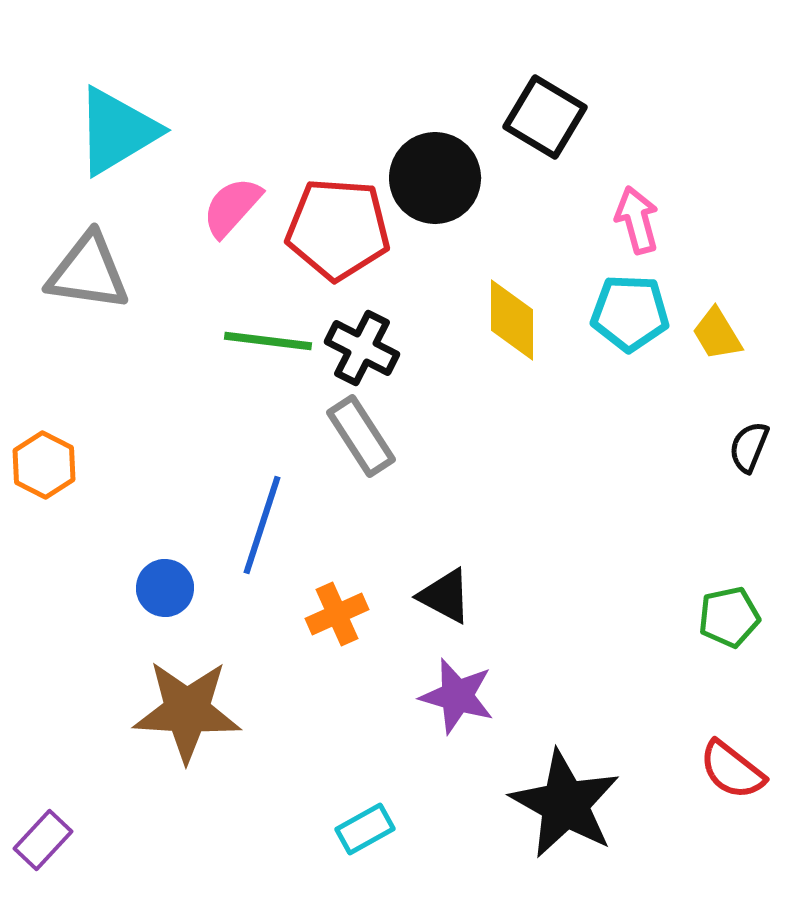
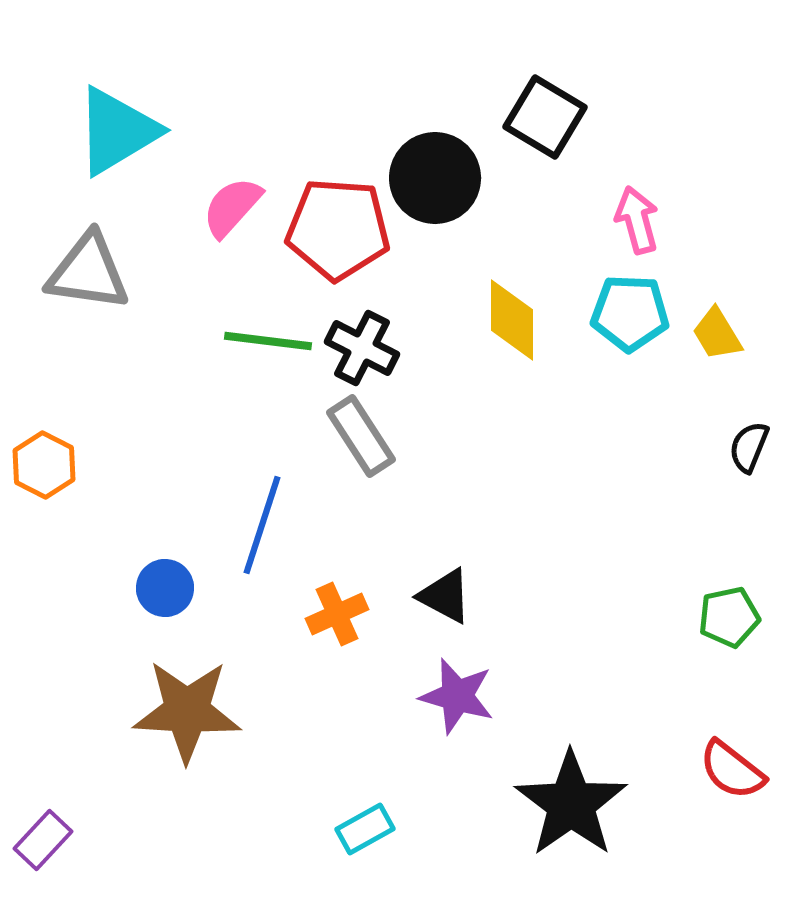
black star: moved 6 px right; rotated 8 degrees clockwise
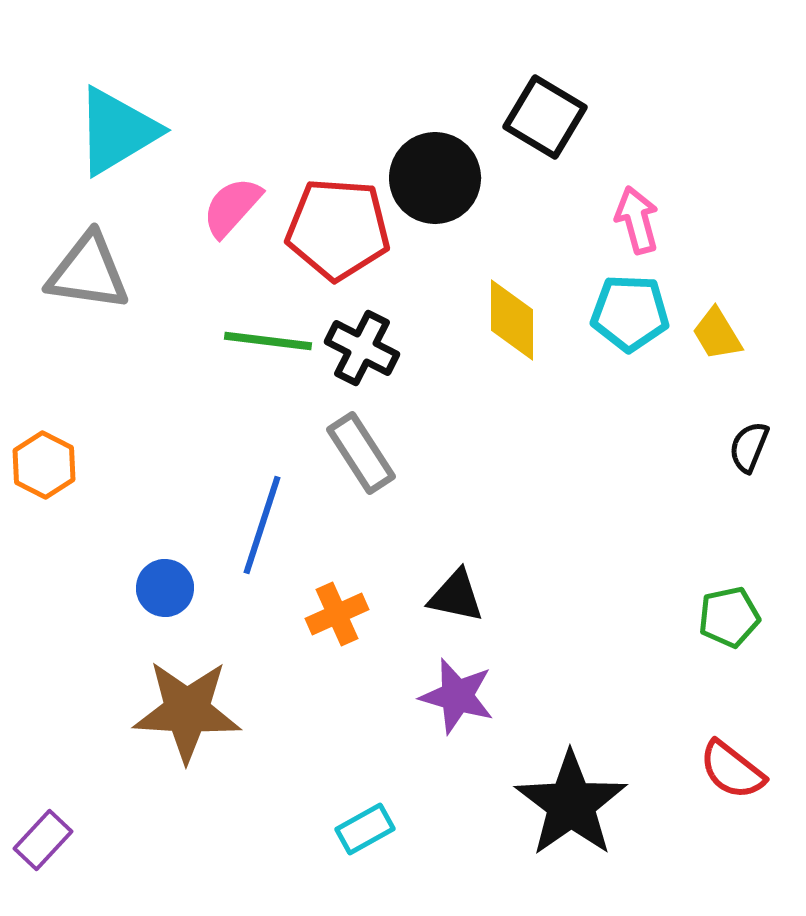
gray rectangle: moved 17 px down
black triangle: moved 11 px right; rotated 16 degrees counterclockwise
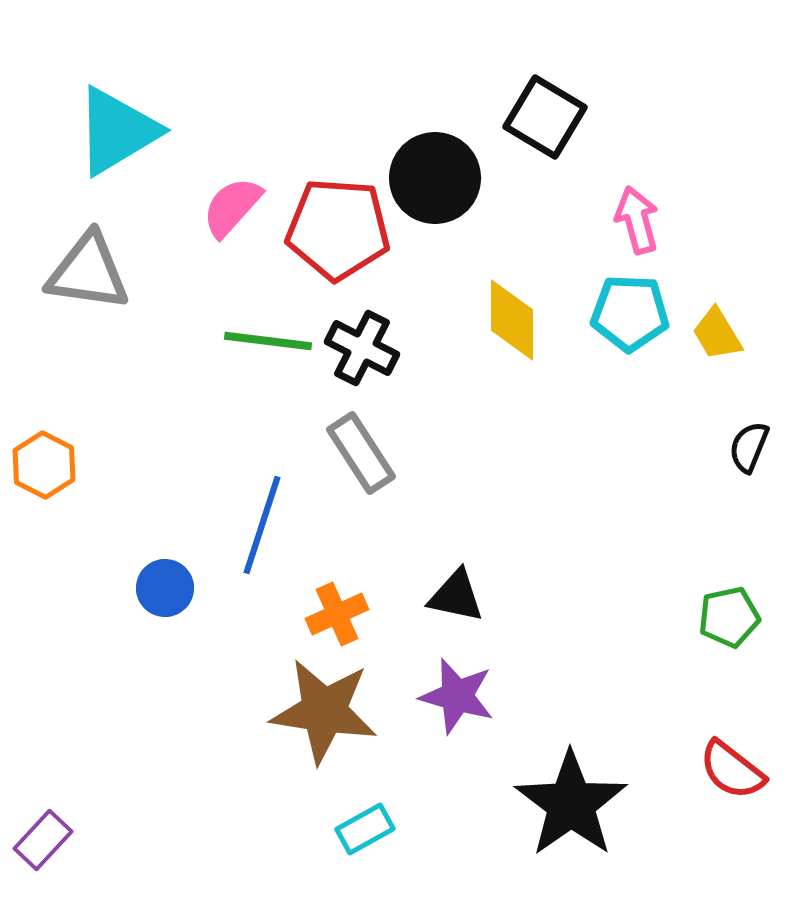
brown star: moved 137 px right; rotated 6 degrees clockwise
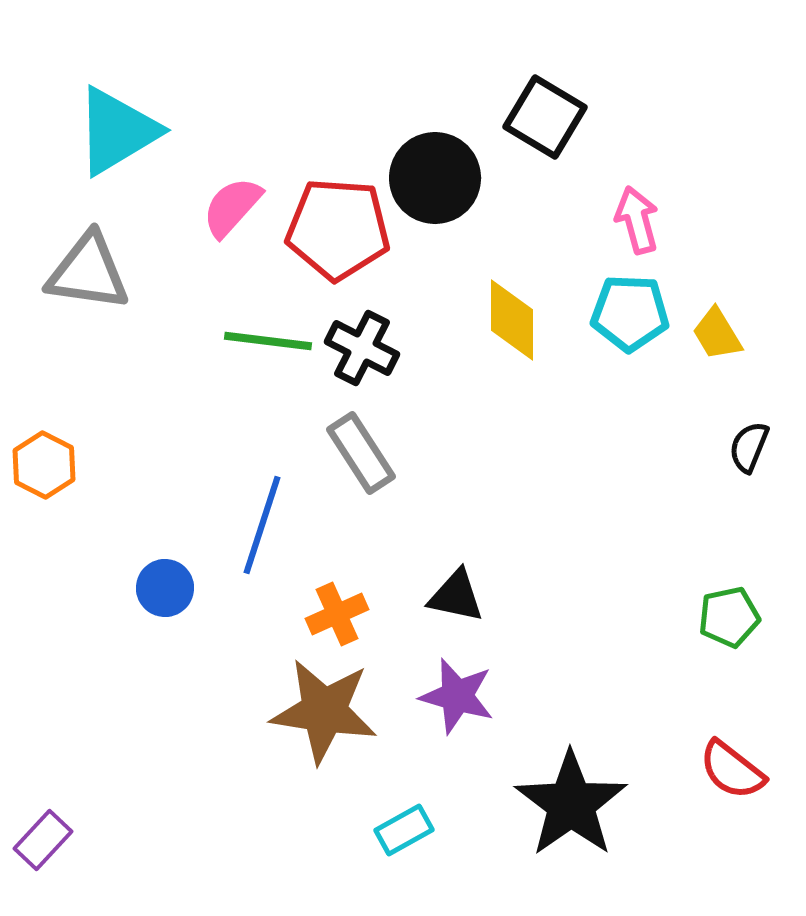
cyan rectangle: moved 39 px right, 1 px down
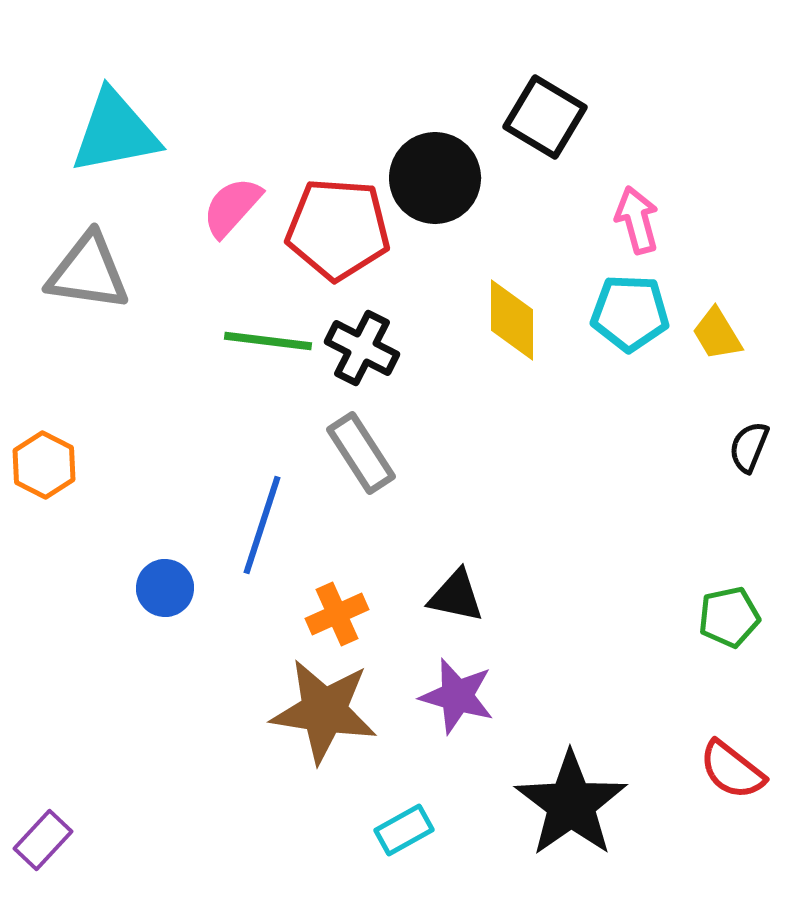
cyan triangle: moved 2 px left, 1 px down; rotated 20 degrees clockwise
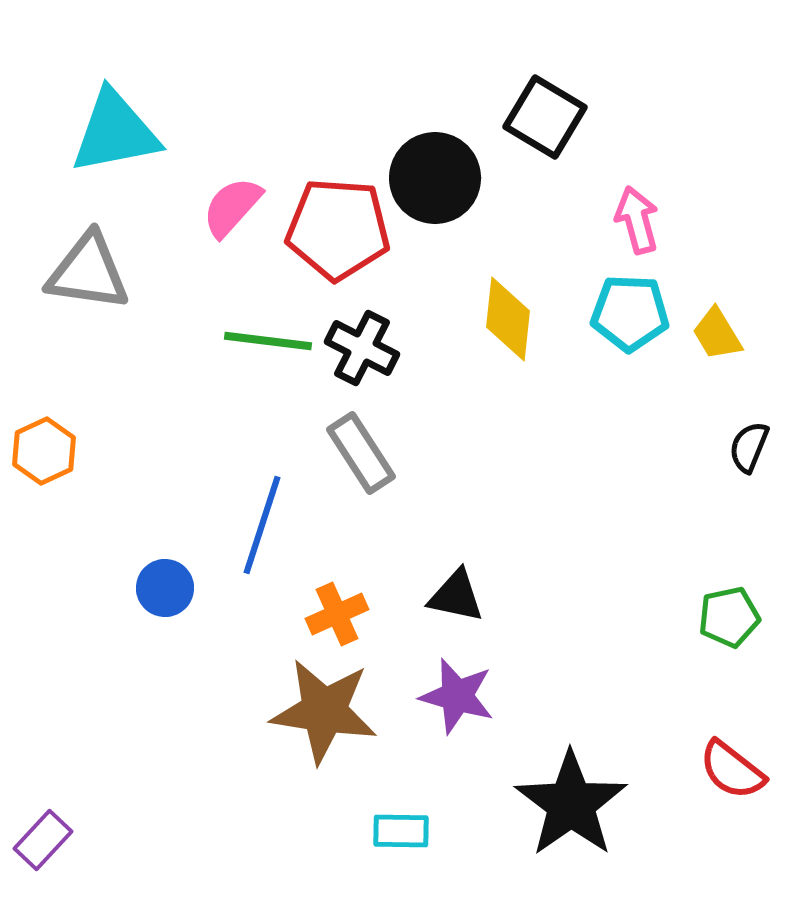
yellow diamond: moved 4 px left, 1 px up; rotated 6 degrees clockwise
orange hexagon: moved 14 px up; rotated 8 degrees clockwise
cyan rectangle: moved 3 px left, 1 px down; rotated 30 degrees clockwise
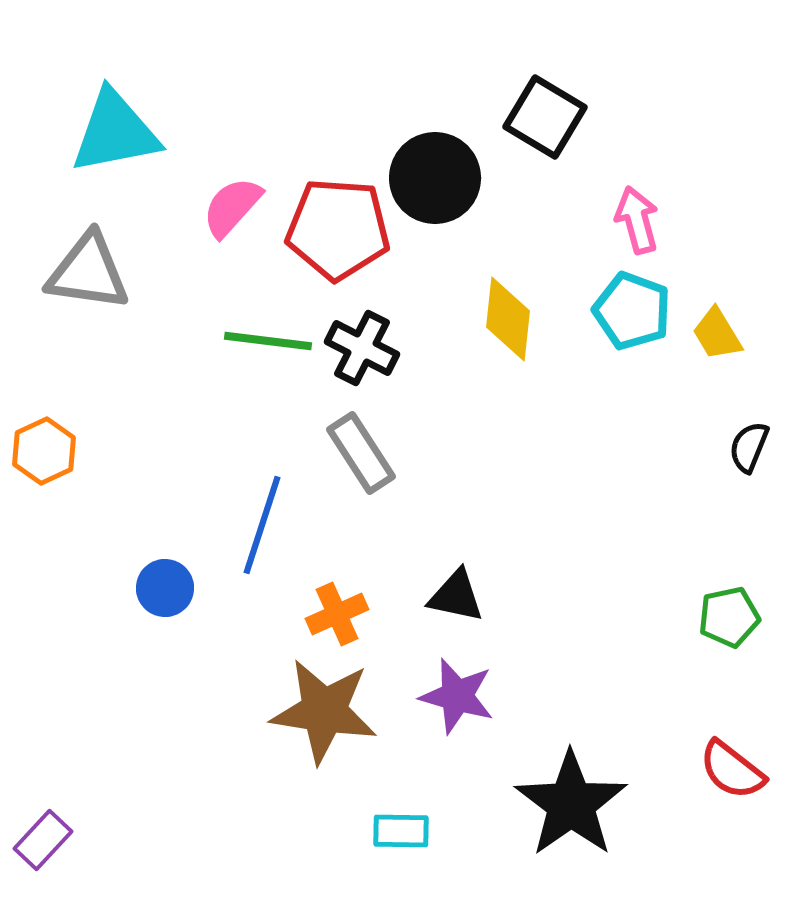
cyan pentagon: moved 2 px right, 2 px up; rotated 18 degrees clockwise
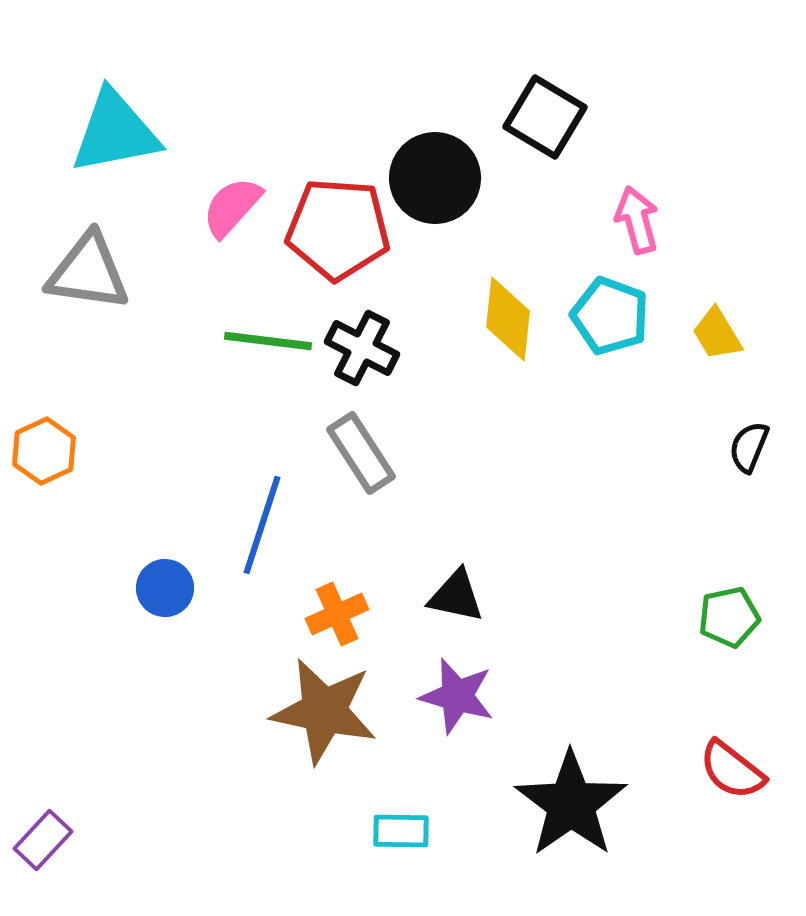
cyan pentagon: moved 22 px left, 5 px down
brown star: rotated 3 degrees clockwise
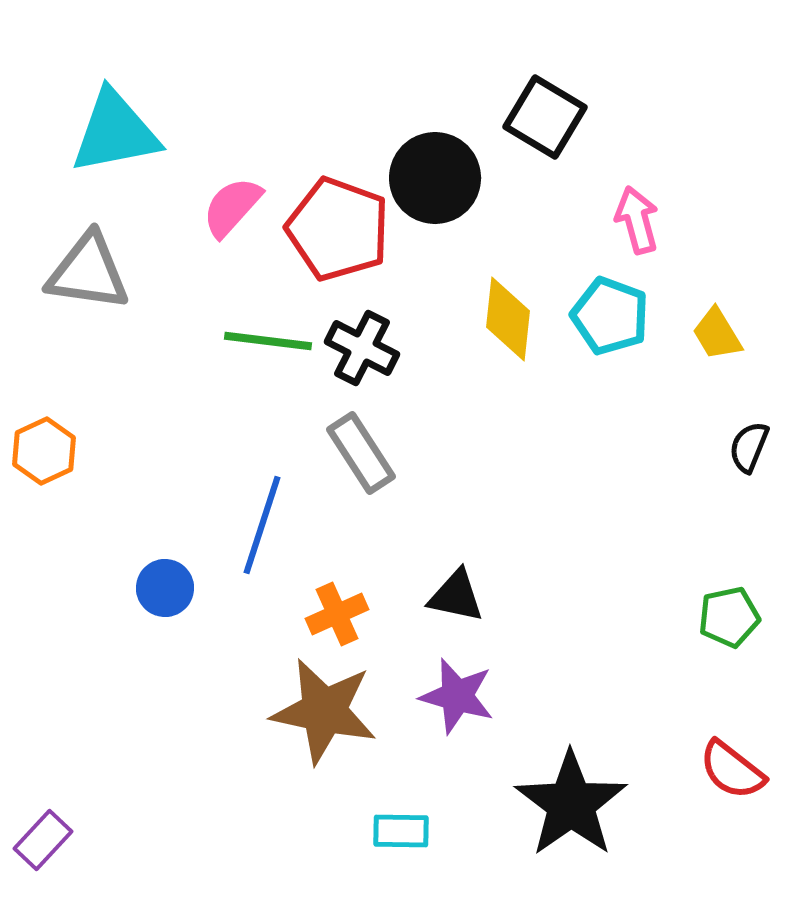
red pentagon: rotated 16 degrees clockwise
